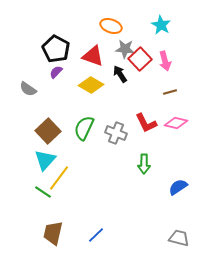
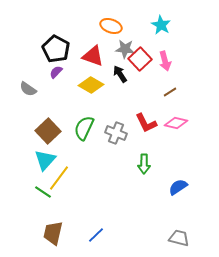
brown line: rotated 16 degrees counterclockwise
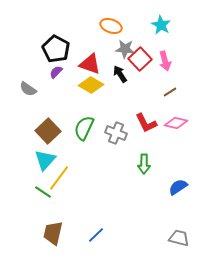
red triangle: moved 3 px left, 8 px down
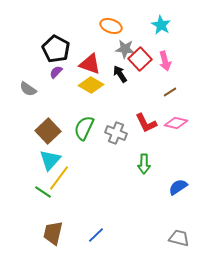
cyan triangle: moved 5 px right
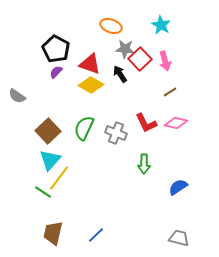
gray semicircle: moved 11 px left, 7 px down
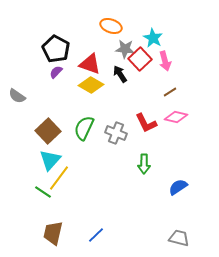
cyan star: moved 8 px left, 13 px down
pink diamond: moved 6 px up
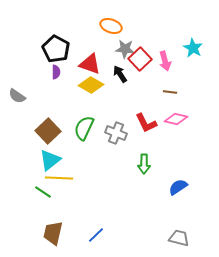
cyan star: moved 40 px right, 10 px down
purple semicircle: rotated 136 degrees clockwise
brown line: rotated 40 degrees clockwise
pink diamond: moved 2 px down
cyan triangle: rotated 10 degrees clockwise
yellow line: rotated 56 degrees clockwise
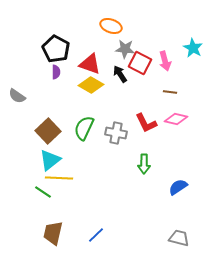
red square: moved 4 px down; rotated 20 degrees counterclockwise
gray cross: rotated 10 degrees counterclockwise
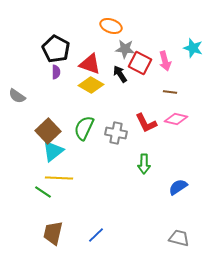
cyan star: rotated 12 degrees counterclockwise
cyan triangle: moved 3 px right, 9 px up
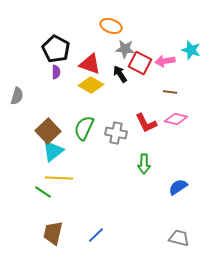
cyan star: moved 2 px left, 2 px down
pink arrow: rotated 96 degrees clockwise
gray semicircle: rotated 108 degrees counterclockwise
